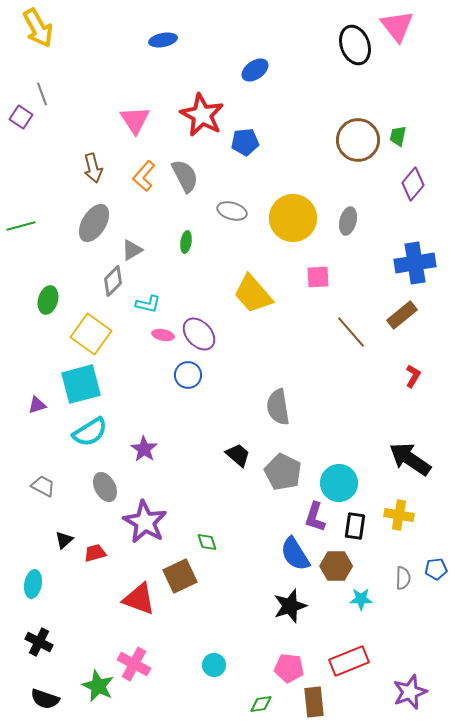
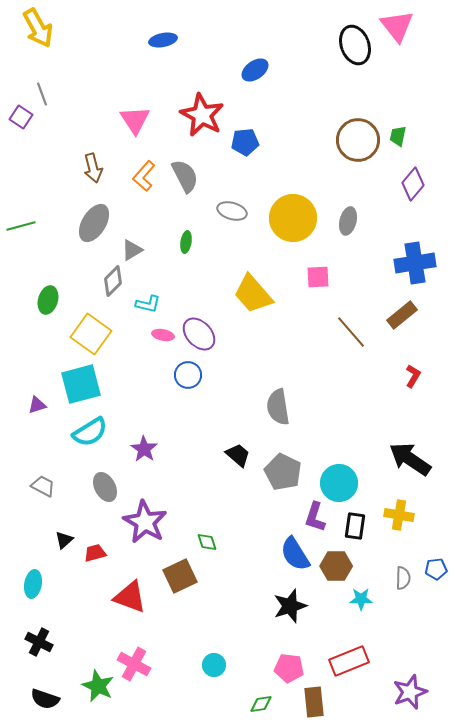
red triangle at (139, 599): moved 9 px left, 2 px up
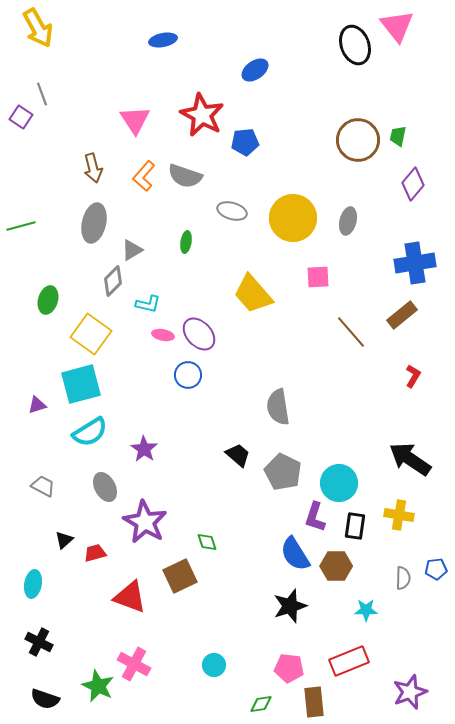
gray semicircle at (185, 176): rotated 136 degrees clockwise
gray ellipse at (94, 223): rotated 18 degrees counterclockwise
cyan star at (361, 599): moved 5 px right, 11 px down
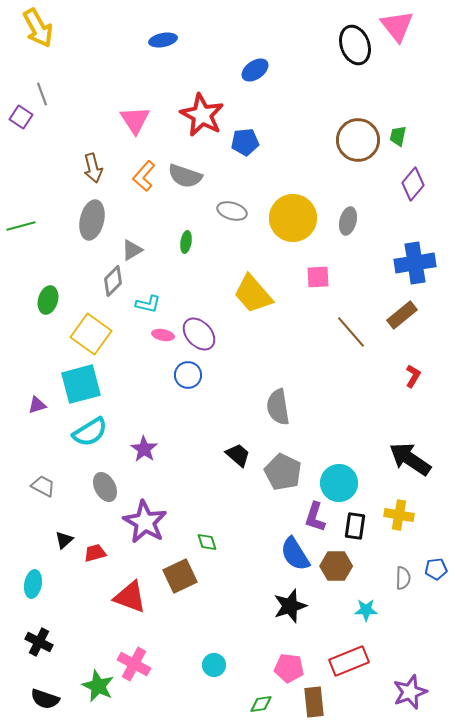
gray ellipse at (94, 223): moved 2 px left, 3 px up
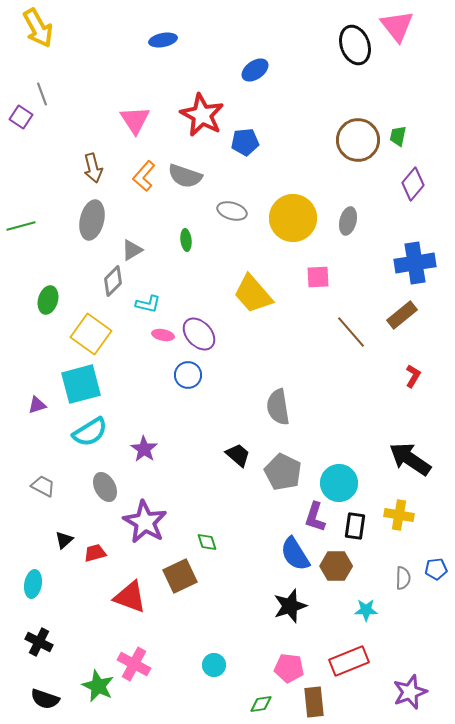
green ellipse at (186, 242): moved 2 px up; rotated 15 degrees counterclockwise
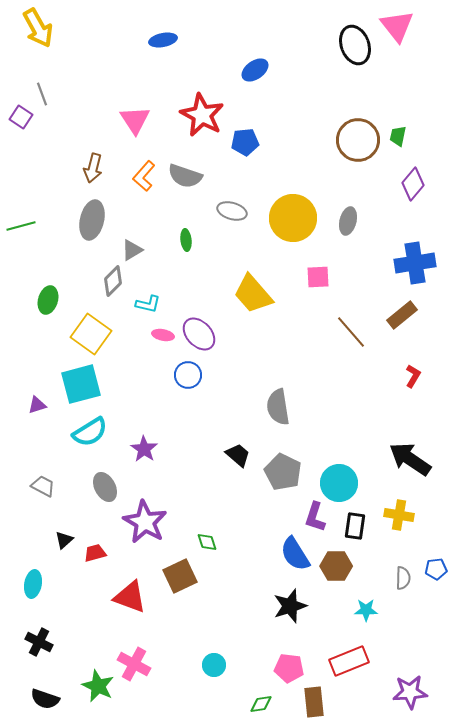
brown arrow at (93, 168): rotated 28 degrees clockwise
purple star at (410, 692): rotated 16 degrees clockwise
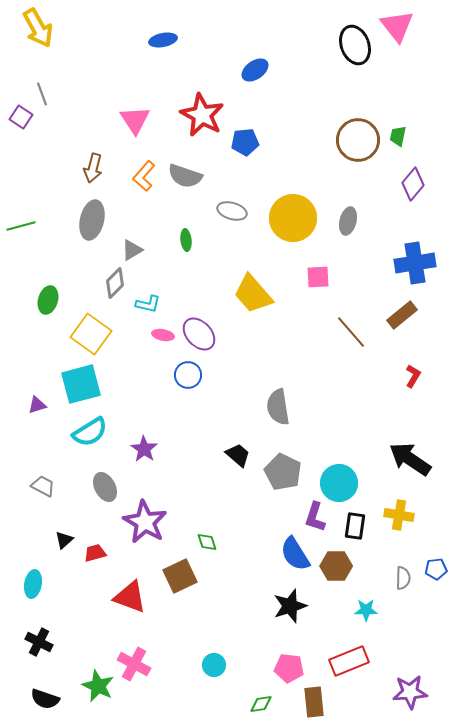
gray diamond at (113, 281): moved 2 px right, 2 px down
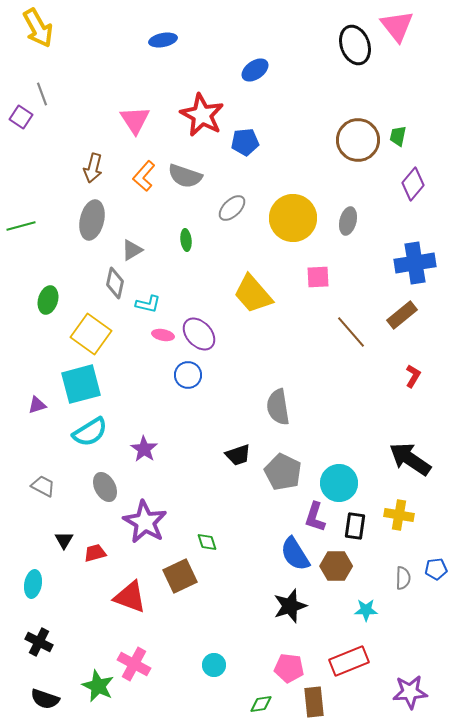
gray ellipse at (232, 211): moved 3 px up; rotated 60 degrees counterclockwise
gray diamond at (115, 283): rotated 32 degrees counterclockwise
black trapezoid at (238, 455): rotated 120 degrees clockwise
black triangle at (64, 540): rotated 18 degrees counterclockwise
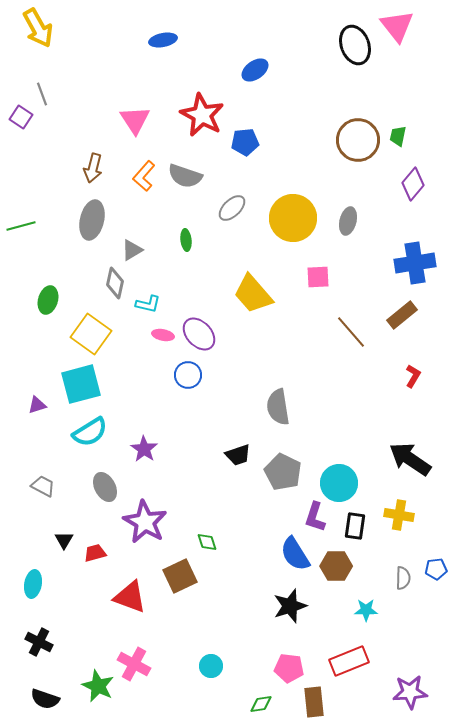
cyan circle at (214, 665): moved 3 px left, 1 px down
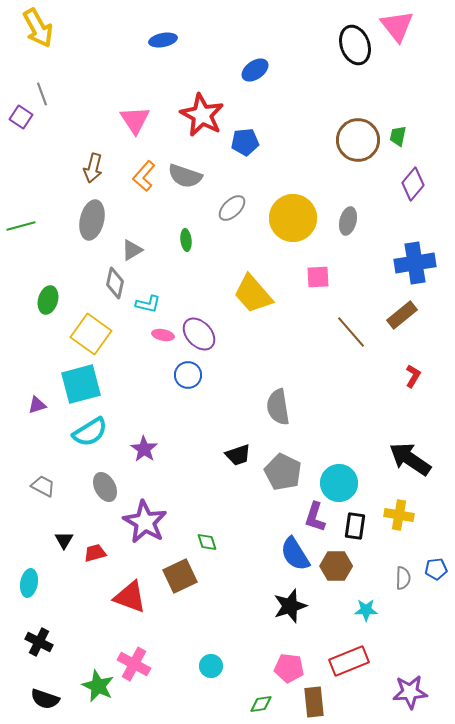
cyan ellipse at (33, 584): moved 4 px left, 1 px up
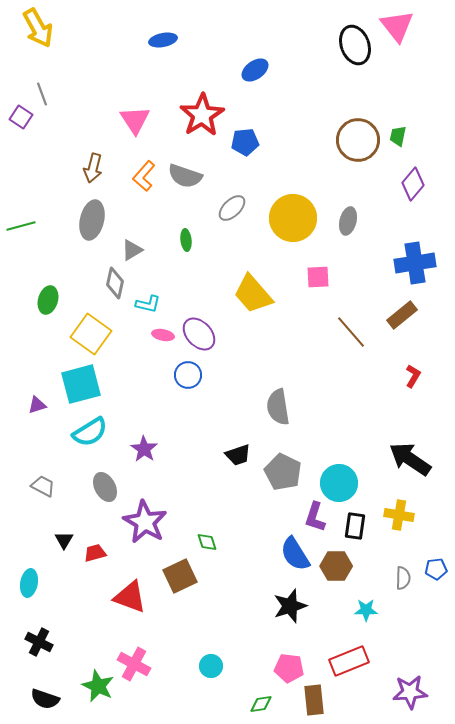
red star at (202, 115): rotated 12 degrees clockwise
brown rectangle at (314, 702): moved 2 px up
